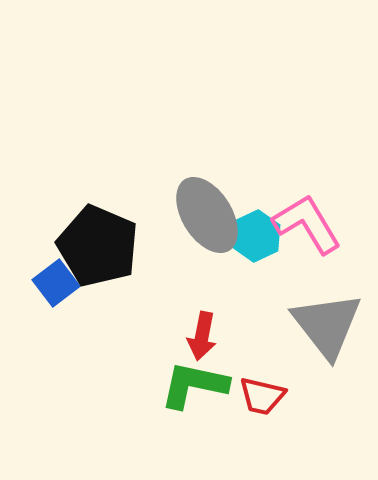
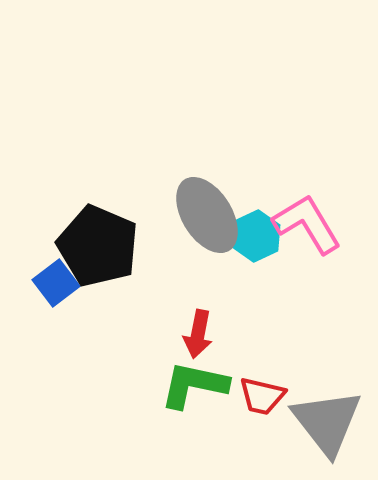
gray triangle: moved 97 px down
red arrow: moved 4 px left, 2 px up
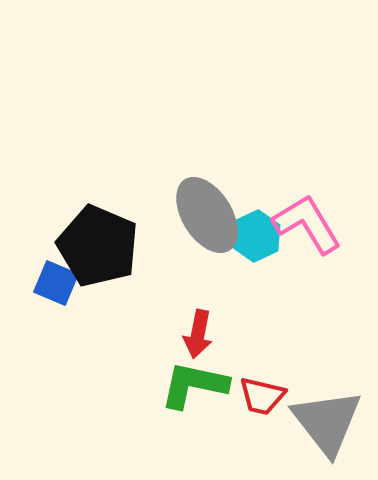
blue square: rotated 30 degrees counterclockwise
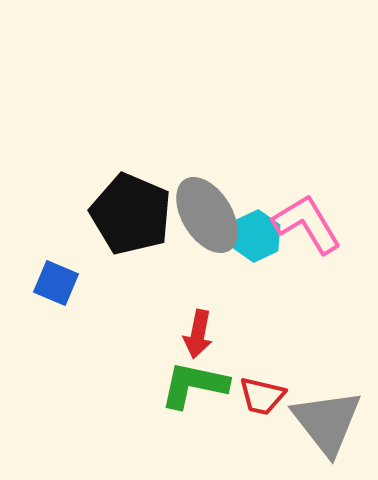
black pentagon: moved 33 px right, 32 px up
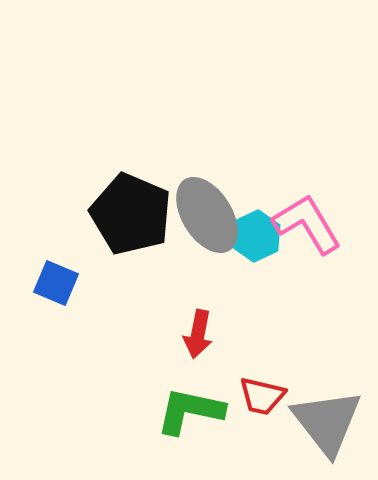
green L-shape: moved 4 px left, 26 px down
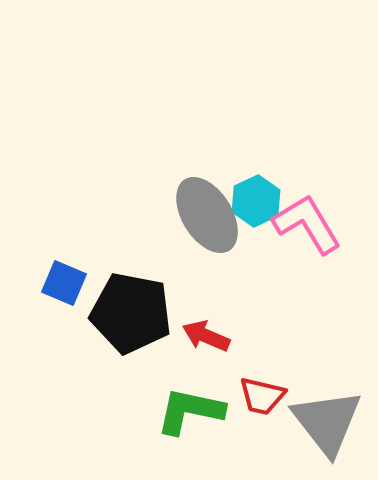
black pentagon: moved 99 px down; rotated 12 degrees counterclockwise
cyan hexagon: moved 35 px up
blue square: moved 8 px right
red arrow: moved 8 px right, 2 px down; rotated 102 degrees clockwise
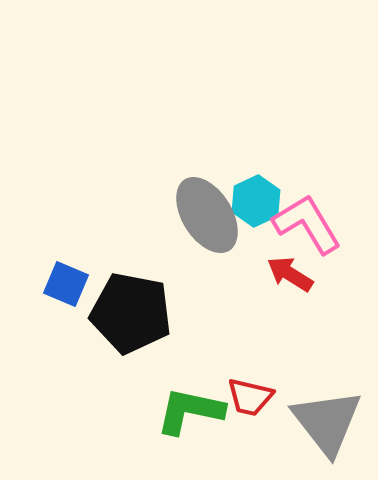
blue square: moved 2 px right, 1 px down
red arrow: moved 84 px right, 62 px up; rotated 9 degrees clockwise
red trapezoid: moved 12 px left, 1 px down
